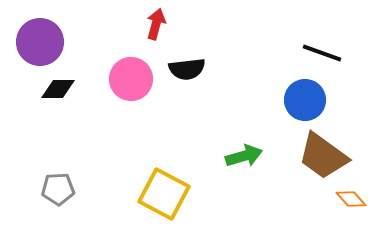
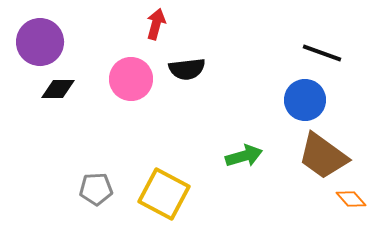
gray pentagon: moved 38 px right
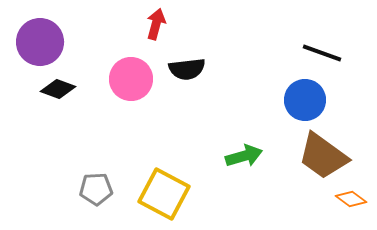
black diamond: rotated 20 degrees clockwise
orange diamond: rotated 12 degrees counterclockwise
